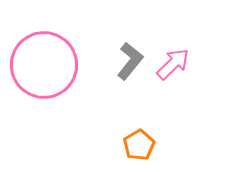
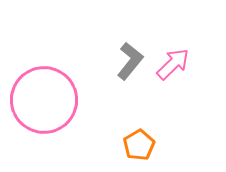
pink circle: moved 35 px down
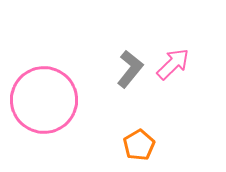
gray L-shape: moved 8 px down
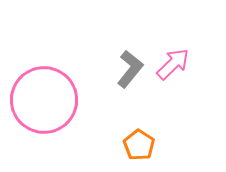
orange pentagon: rotated 8 degrees counterclockwise
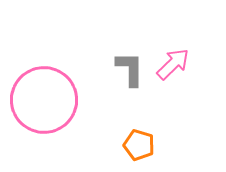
gray L-shape: rotated 39 degrees counterclockwise
orange pentagon: rotated 16 degrees counterclockwise
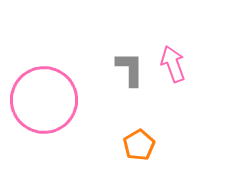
pink arrow: rotated 66 degrees counterclockwise
orange pentagon: rotated 24 degrees clockwise
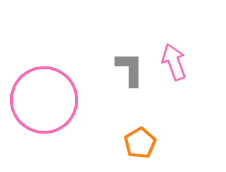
pink arrow: moved 1 px right, 2 px up
orange pentagon: moved 1 px right, 2 px up
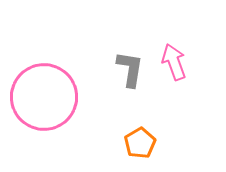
gray L-shape: rotated 9 degrees clockwise
pink circle: moved 3 px up
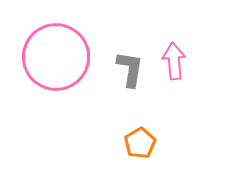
pink arrow: moved 1 px up; rotated 15 degrees clockwise
pink circle: moved 12 px right, 40 px up
